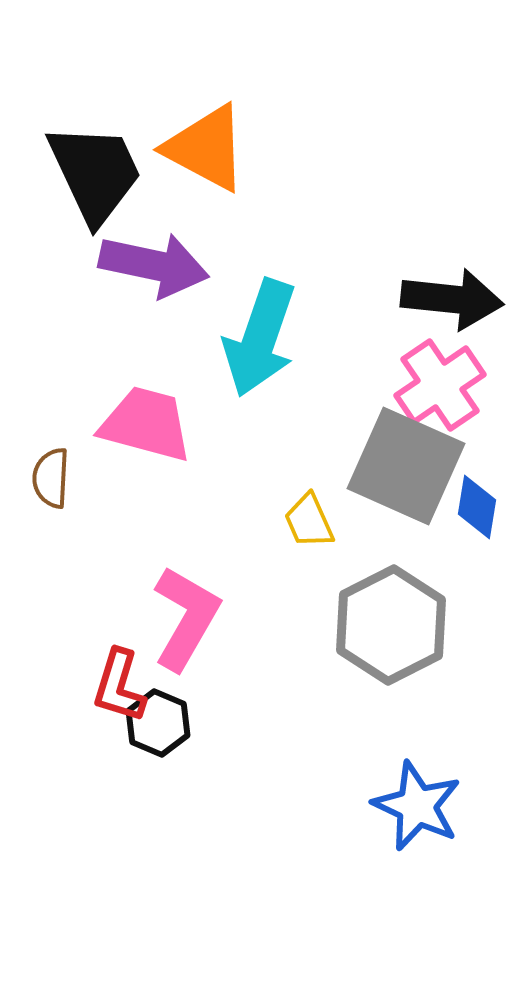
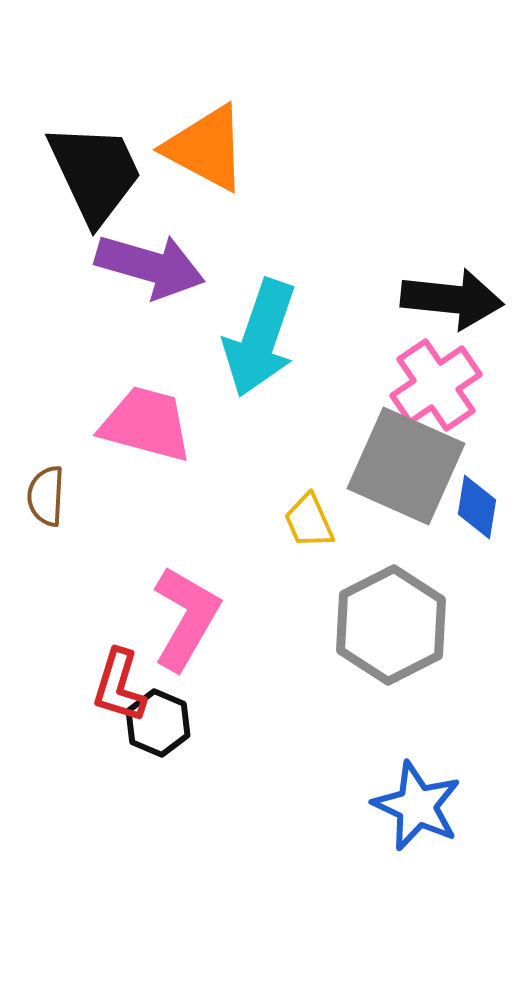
purple arrow: moved 4 px left, 1 px down; rotated 4 degrees clockwise
pink cross: moved 4 px left
brown semicircle: moved 5 px left, 18 px down
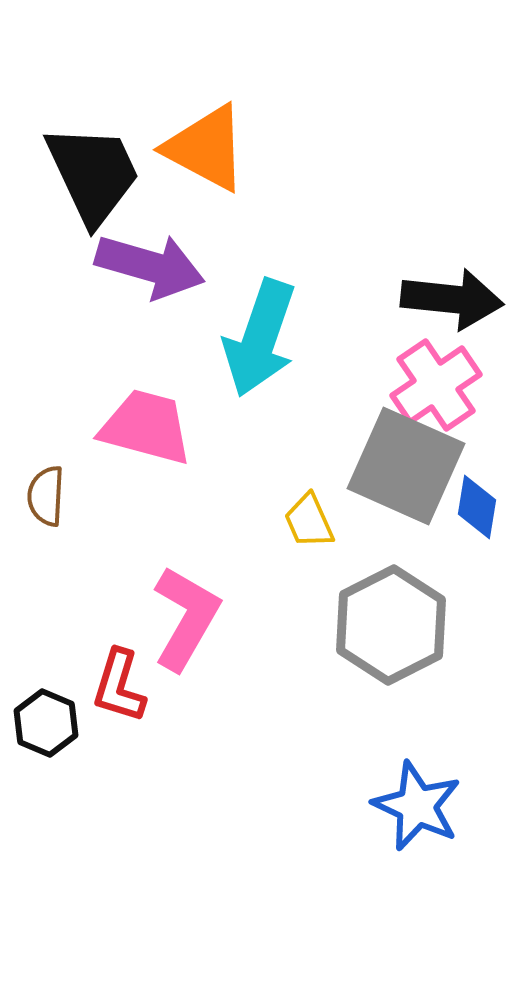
black trapezoid: moved 2 px left, 1 px down
pink trapezoid: moved 3 px down
black hexagon: moved 112 px left
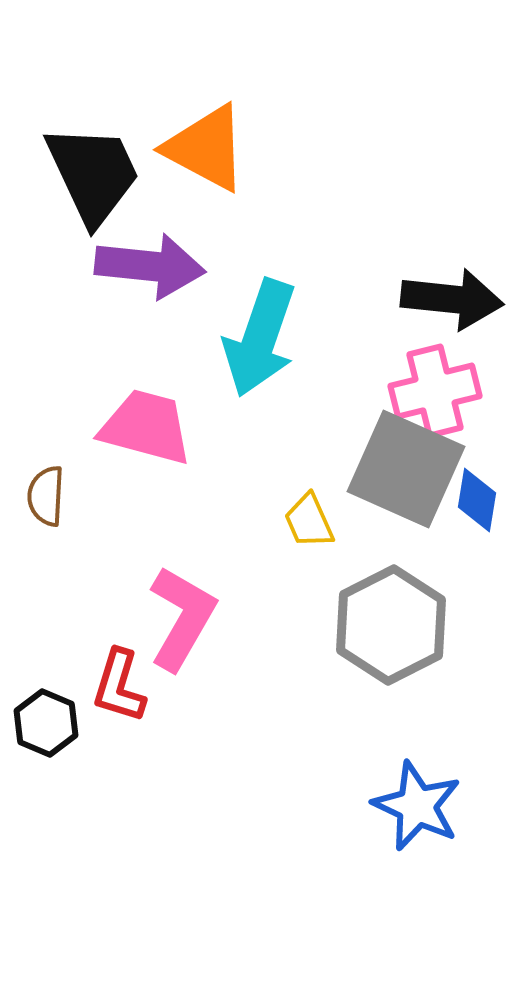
purple arrow: rotated 10 degrees counterclockwise
pink cross: moved 1 px left, 6 px down; rotated 20 degrees clockwise
gray square: moved 3 px down
blue diamond: moved 7 px up
pink L-shape: moved 4 px left
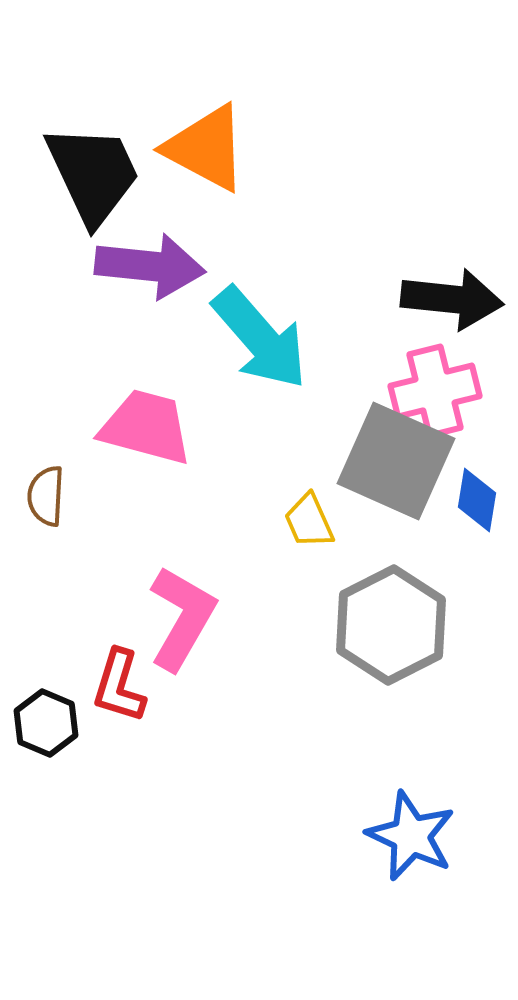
cyan arrow: rotated 60 degrees counterclockwise
gray square: moved 10 px left, 8 px up
blue star: moved 6 px left, 30 px down
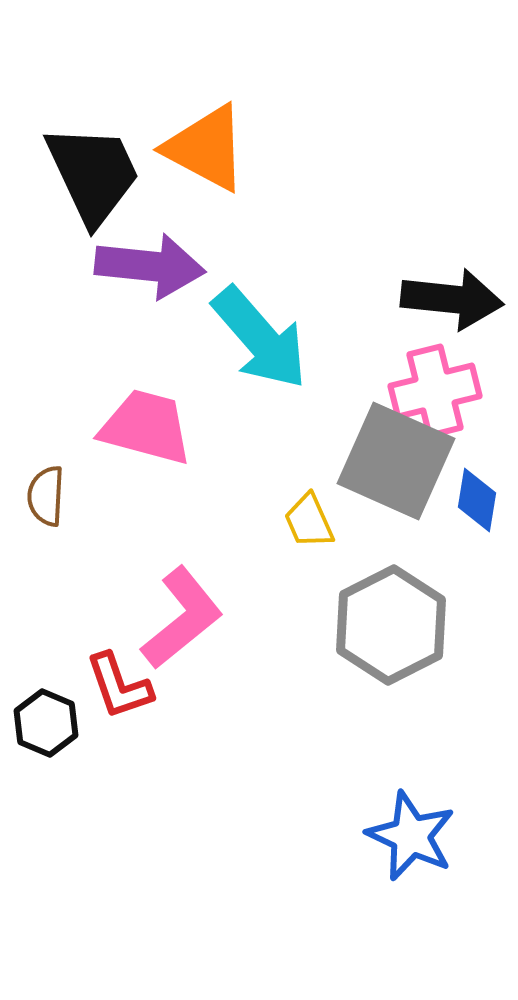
pink L-shape: rotated 21 degrees clockwise
red L-shape: rotated 36 degrees counterclockwise
